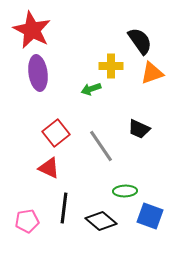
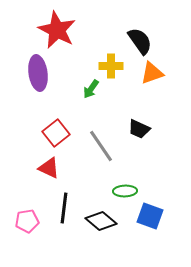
red star: moved 25 px right
green arrow: rotated 36 degrees counterclockwise
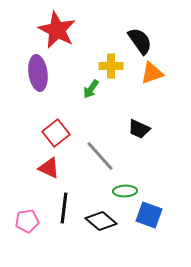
gray line: moved 1 px left, 10 px down; rotated 8 degrees counterclockwise
blue square: moved 1 px left, 1 px up
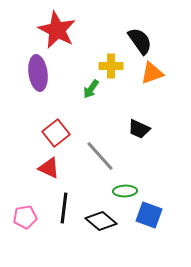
pink pentagon: moved 2 px left, 4 px up
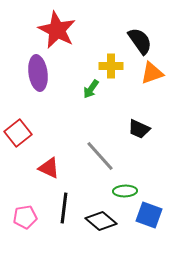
red square: moved 38 px left
